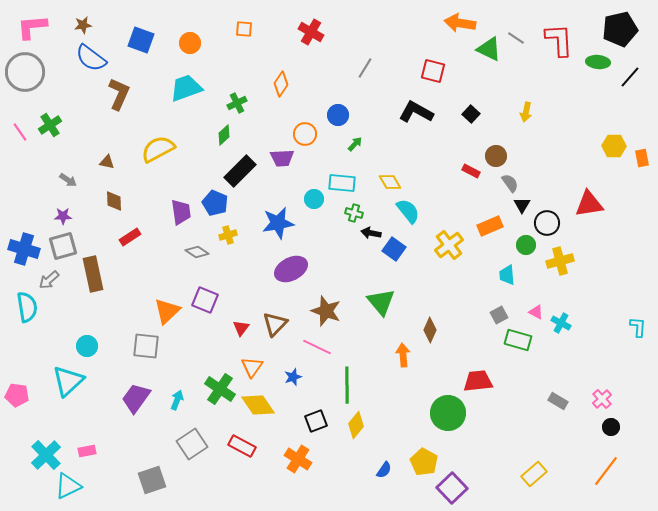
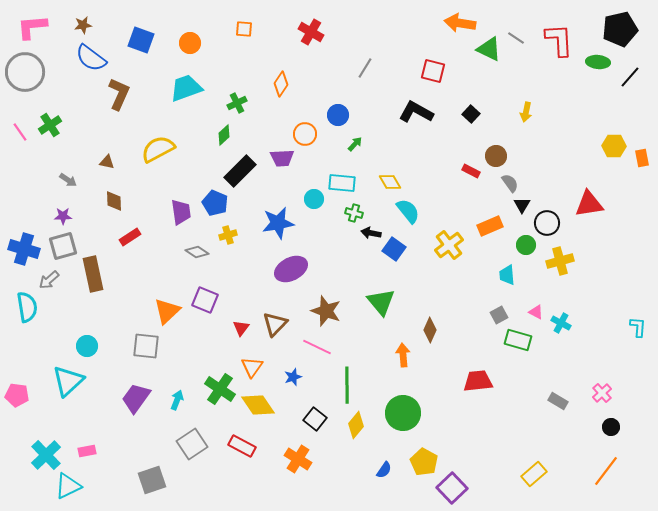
pink cross at (602, 399): moved 6 px up
green circle at (448, 413): moved 45 px left
black square at (316, 421): moved 1 px left, 2 px up; rotated 30 degrees counterclockwise
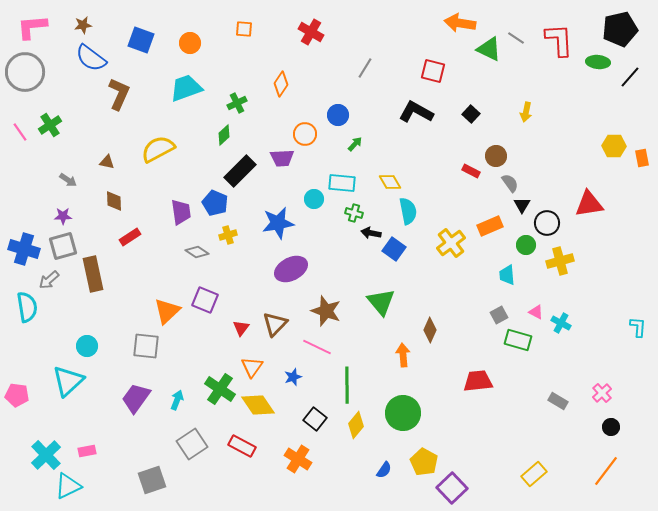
cyan semicircle at (408, 211): rotated 28 degrees clockwise
yellow cross at (449, 245): moved 2 px right, 2 px up
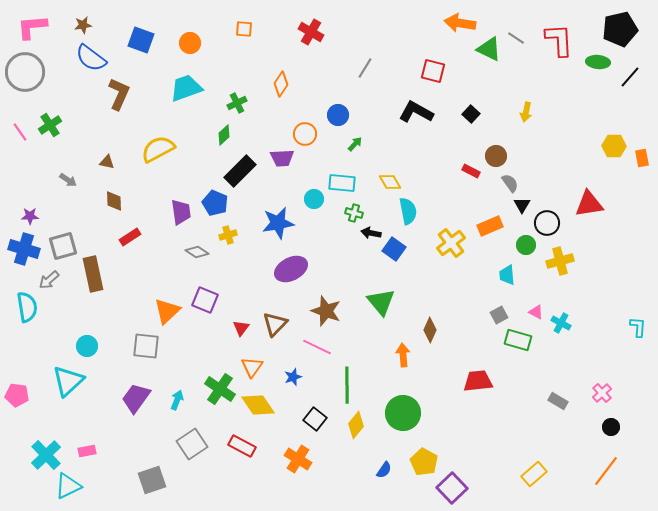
purple star at (63, 216): moved 33 px left
